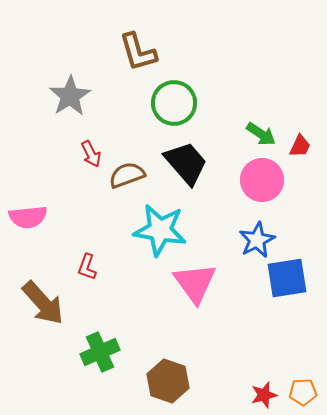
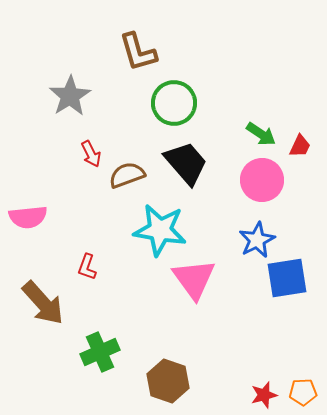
pink triangle: moved 1 px left, 4 px up
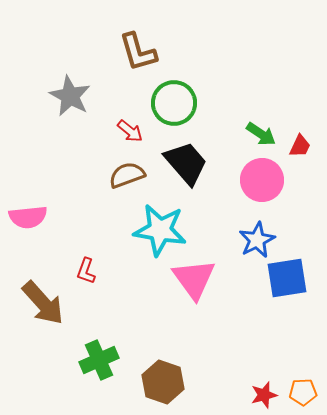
gray star: rotated 12 degrees counterclockwise
red arrow: moved 39 px right, 23 px up; rotated 24 degrees counterclockwise
red L-shape: moved 1 px left, 4 px down
green cross: moved 1 px left, 8 px down
brown hexagon: moved 5 px left, 1 px down
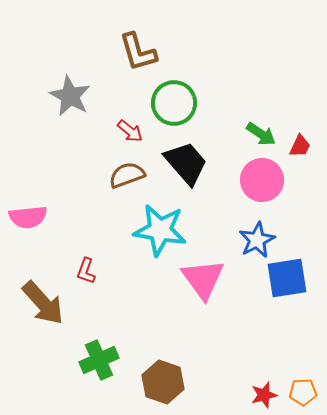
pink triangle: moved 9 px right
